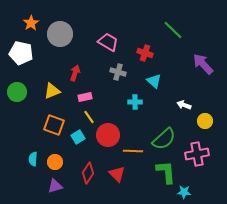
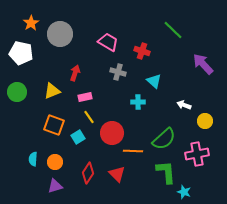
red cross: moved 3 px left, 2 px up
cyan cross: moved 3 px right
red circle: moved 4 px right, 2 px up
cyan star: rotated 16 degrees clockwise
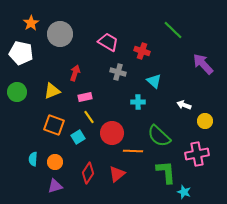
green semicircle: moved 5 px left, 3 px up; rotated 85 degrees clockwise
red triangle: rotated 36 degrees clockwise
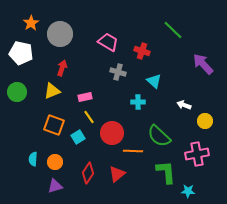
red arrow: moved 13 px left, 5 px up
cyan star: moved 4 px right, 1 px up; rotated 16 degrees counterclockwise
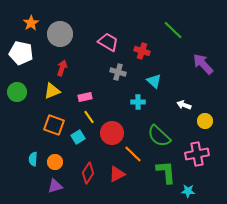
orange line: moved 3 px down; rotated 42 degrees clockwise
red triangle: rotated 12 degrees clockwise
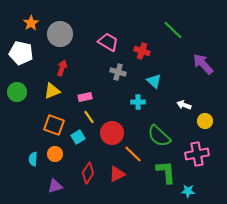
orange circle: moved 8 px up
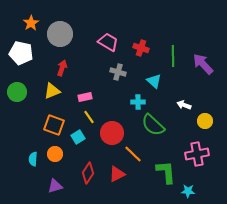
green line: moved 26 px down; rotated 45 degrees clockwise
red cross: moved 1 px left, 3 px up
green semicircle: moved 6 px left, 11 px up
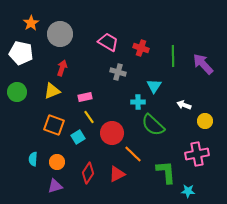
cyan triangle: moved 5 px down; rotated 21 degrees clockwise
orange circle: moved 2 px right, 8 px down
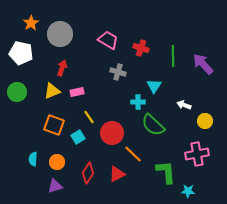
pink trapezoid: moved 2 px up
pink rectangle: moved 8 px left, 5 px up
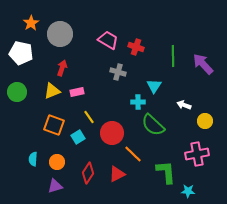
red cross: moved 5 px left, 1 px up
